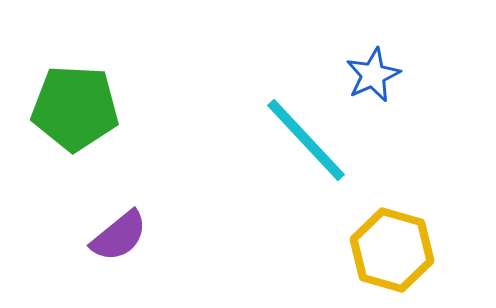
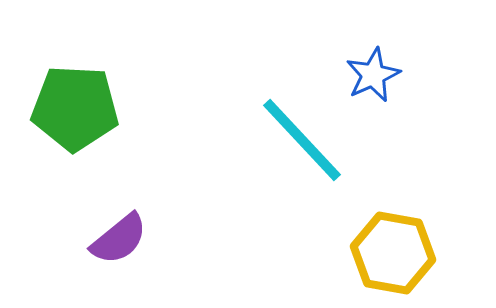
cyan line: moved 4 px left
purple semicircle: moved 3 px down
yellow hexagon: moved 1 px right, 3 px down; rotated 6 degrees counterclockwise
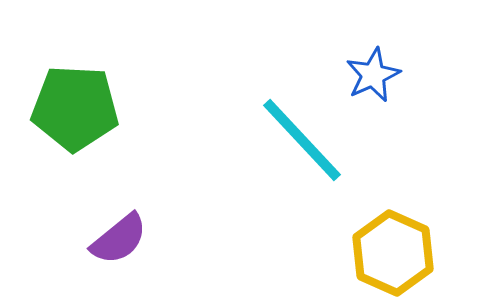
yellow hexagon: rotated 14 degrees clockwise
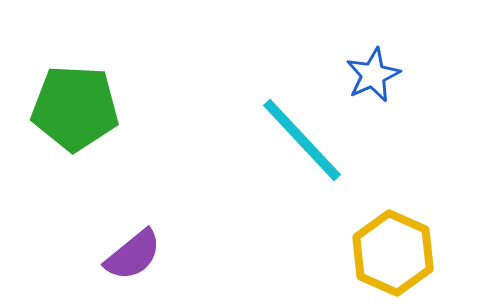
purple semicircle: moved 14 px right, 16 px down
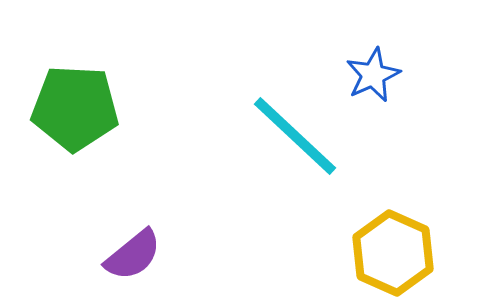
cyan line: moved 7 px left, 4 px up; rotated 4 degrees counterclockwise
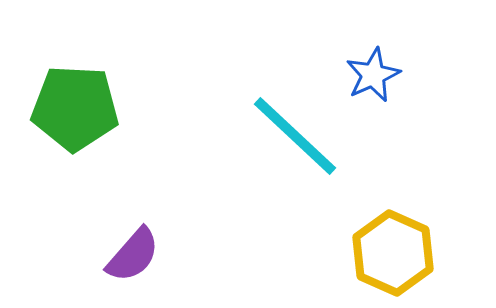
purple semicircle: rotated 10 degrees counterclockwise
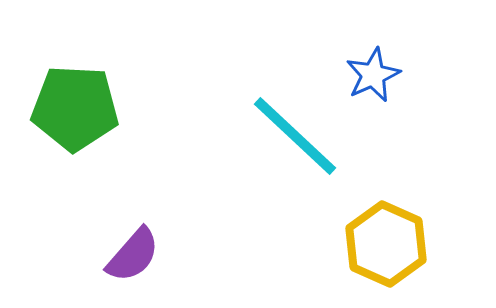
yellow hexagon: moved 7 px left, 9 px up
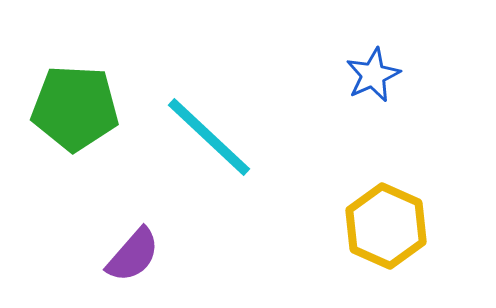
cyan line: moved 86 px left, 1 px down
yellow hexagon: moved 18 px up
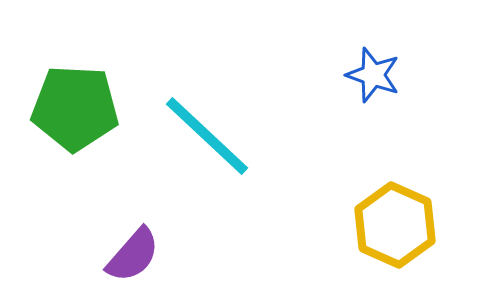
blue star: rotated 28 degrees counterclockwise
cyan line: moved 2 px left, 1 px up
yellow hexagon: moved 9 px right, 1 px up
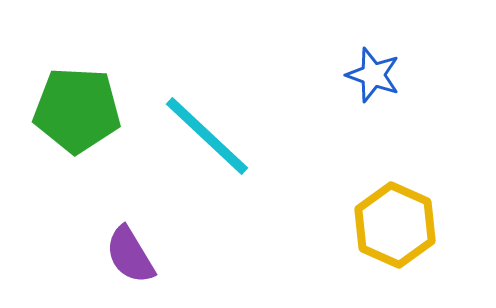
green pentagon: moved 2 px right, 2 px down
purple semicircle: moved 3 px left; rotated 108 degrees clockwise
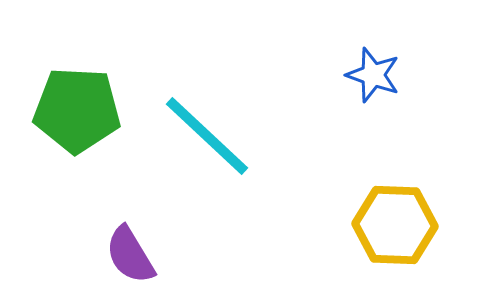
yellow hexagon: rotated 22 degrees counterclockwise
